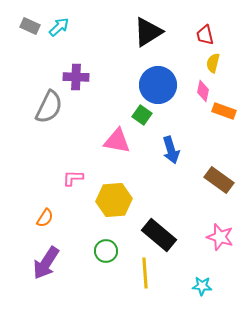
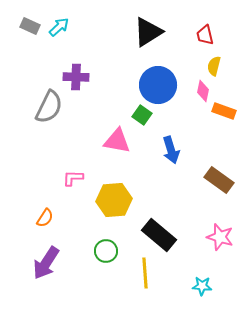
yellow semicircle: moved 1 px right, 3 px down
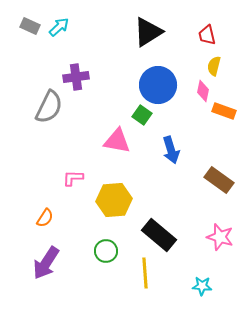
red trapezoid: moved 2 px right
purple cross: rotated 10 degrees counterclockwise
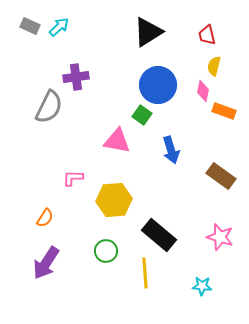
brown rectangle: moved 2 px right, 4 px up
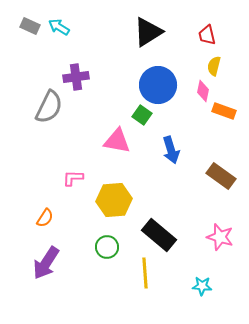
cyan arrow: rotated 105 degrees counterclockwise
green circle: moved 1 px right, 4 px up
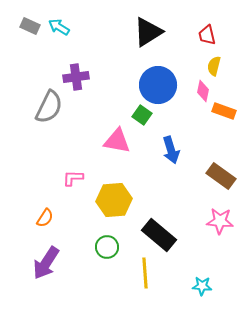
pink star: moved 16 px up; rotated 12 degrees counterclockwise
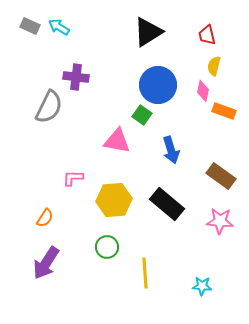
purple cross: rotated 15 degrees clockwise
black rectangle: moved 8 px right, 31 px up
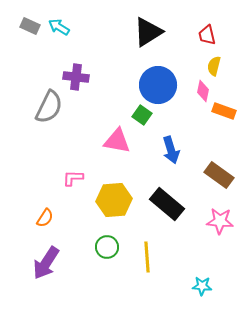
brown rectangle: moved 2 px left, 1 px up
yellow line: moved 2 px right, 16 px up
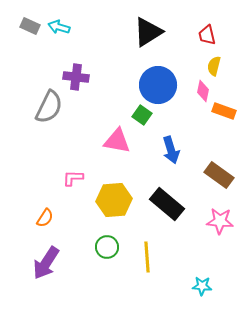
cyan arrow: rotated 15 degrees counterclockwise
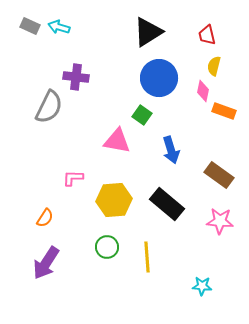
blue circle: moved 1 px right, 7 px up
